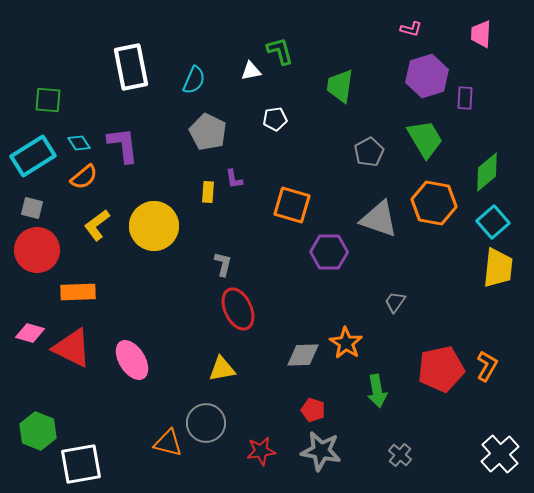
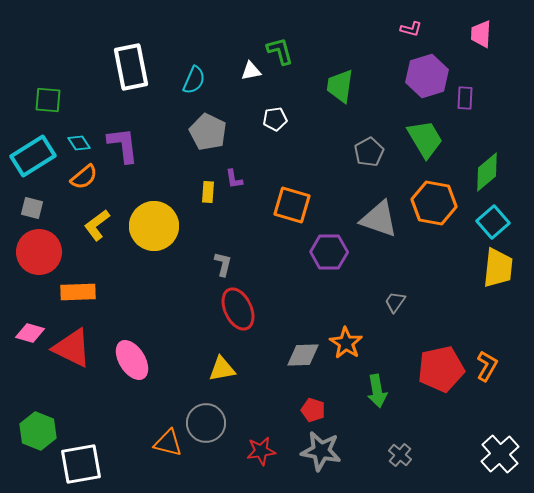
red circle at (37, 250): moved 2 px right, 2 px down
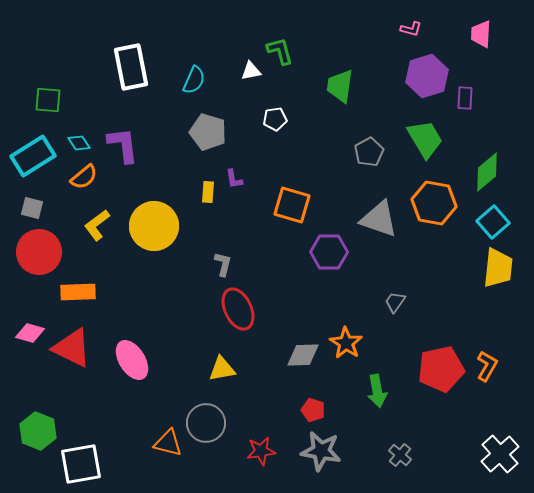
gray pentagon at (208, 132): rotated 9 degrees counterclockwise
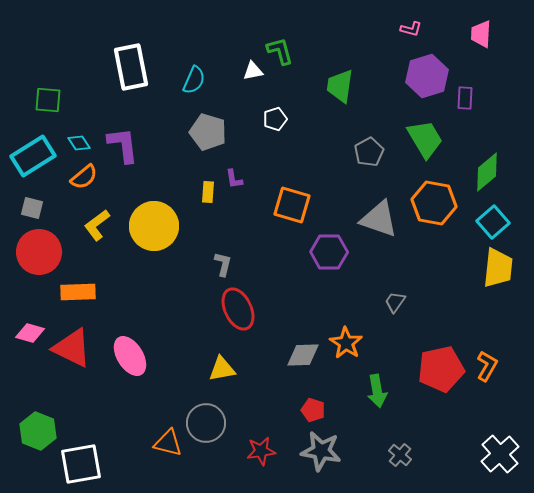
white triangle at (251, 71): moved 2 px right
white pentagon at (275, 119): rotated 10 degrees counterclockwise
pink ellipse at (132, 360): moved 2 px left, 4 px up
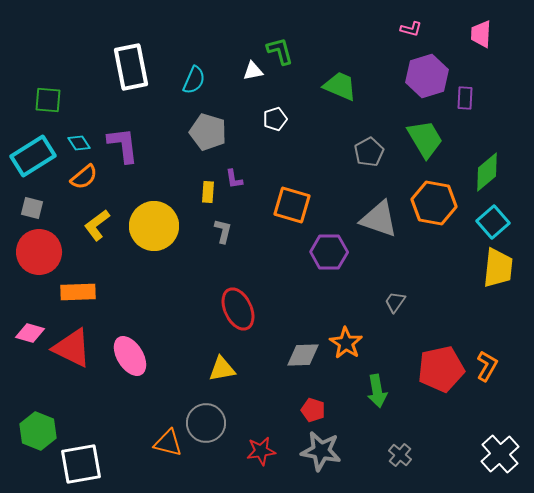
green trapezoid at (340, 86): rotated 105 degrees clockwise
gray L-shape at (223, 264): moved 33 px up
